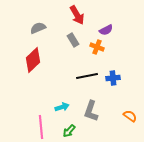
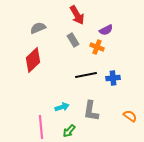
black line: moved 1 px left, 1 px up
gray L-shape: rotated 10 degrees counterclockwise
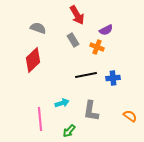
gray semicircle: rotated 42 degrees clockwise
cyan arrow: moved 4 px up
pink line: moved 1 px left, 8 px up
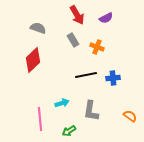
purple semicircle: moved 12 px up
green arrow: rotated 16 degrees clockwise
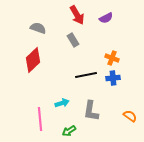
orange cross: moved 15 px right, 11 px down
